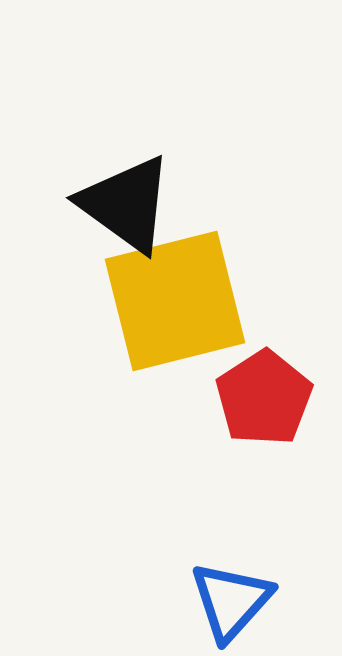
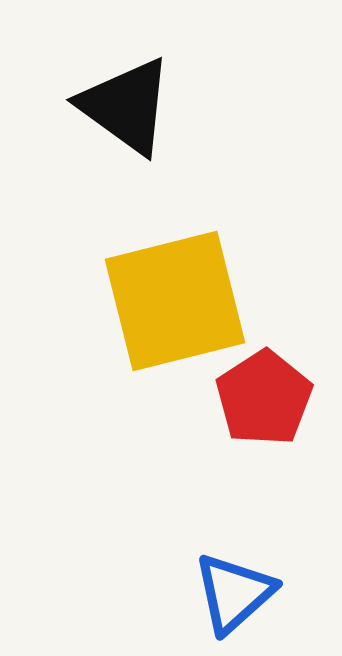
black triangle: moved 98 px up
blue triangle: moved 3 px right, 8 px up; rotated 6 degrees clockwise
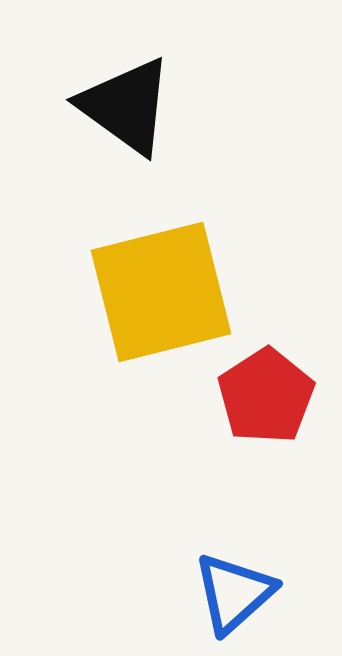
yellow square: moved 14 px left, 9 px up
red pentagon: moved 2 px right, 2 px up
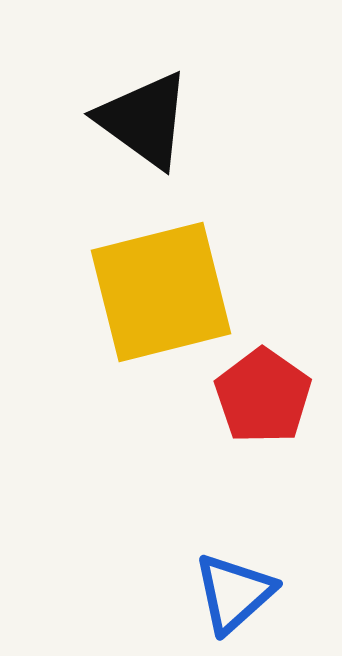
black triangle: moved 18 px right, 14 px down
red pentagon: moved 3 px left; rotated 4 degrees counterclockwise
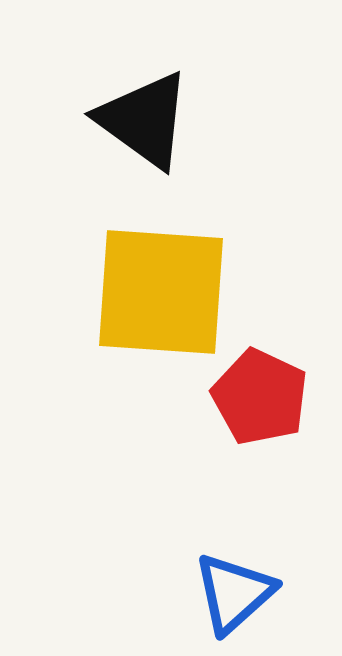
yellow square: rotated 18 degrees clockwise
red pentagon: moved 3 px left, 1 px down; rotated 10 degrees counterclockwise
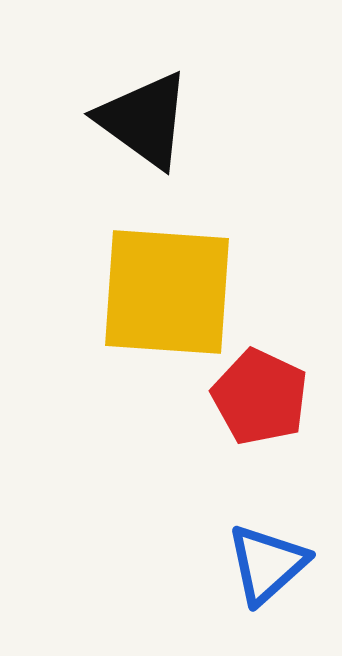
yellow square: moved 6 px right
blue triangle: moved 33 px right, 29 px up
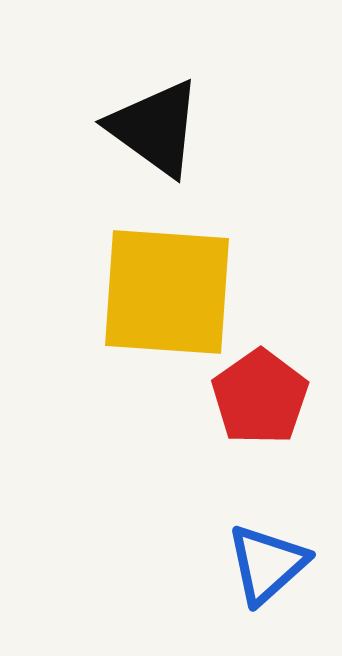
black triangle: moved 11 px right, 8 px down
red pentagon: rotated 12 degrees clockwise
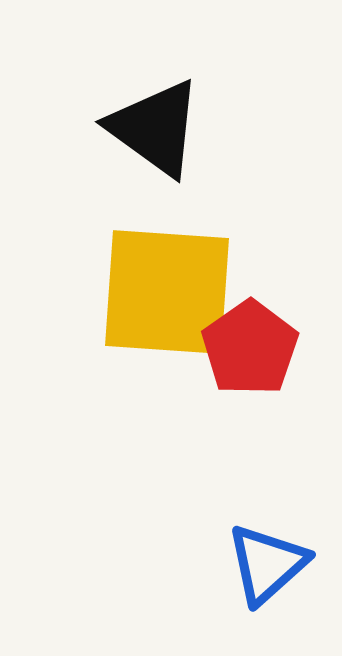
red pentagon: moved 10 px left, 49 px up
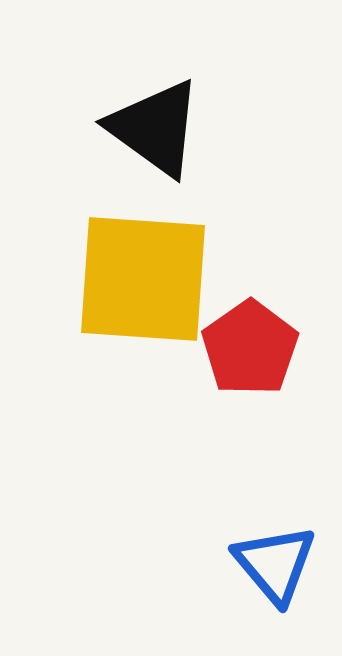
yellow square: moved 24 px left, 13 px up
blue triangle: moved 8 px right; rotated 28 degrees counterclockwise
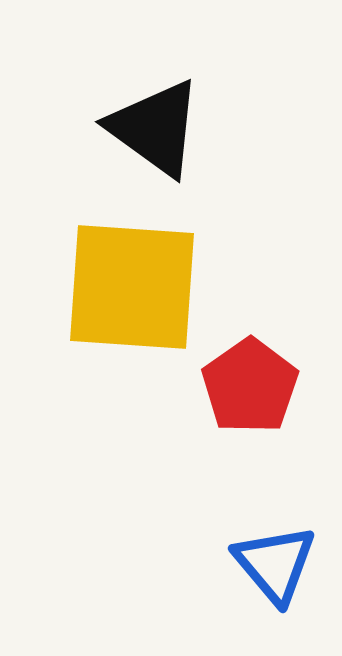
yellow square: moved 11 px left, 8 px down
red pentagon: moved 38 px down
